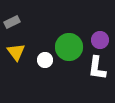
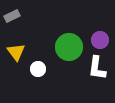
gray rectangle: moved 6 px up
white circle: moved 7 px left, 9 px down
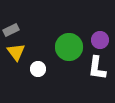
gray rectangle: moved 1 px left, 14 px down
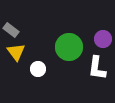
gray rectangle: rotated 63 degrees clockwise
purple circle: moved 3 px right, 1 px up
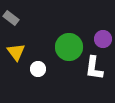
gray rectangle: moved 12 px up
white L-shape: moved 3 px left
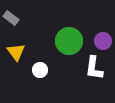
purple circle: moved 2 px down
green circle: moved 6 px up
white circle: moved 2 px right, 1 px down
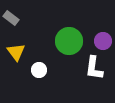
white circle: moved 1 px left
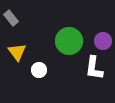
gray rectangle: rotated 14 degrees clockwise
yellow triangle: moved 1 px right
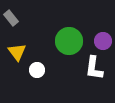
white circle: moved 2 px left
